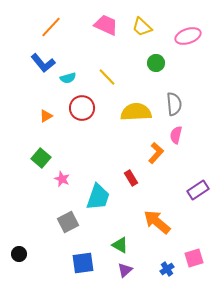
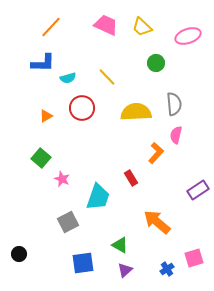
blue L-shape: rotated 50 degrees counterclockwise
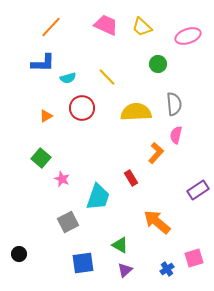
green circle: moved 2 px right, 1 px down
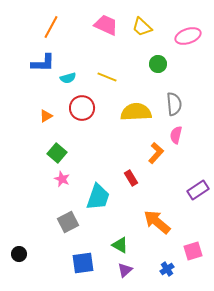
orange line: rotated 15 degrees counterclockwise
yellow line: rotated 24 degrees counterclockwise
green square: moved 16 px right, 5 px up
pink square: moved 1 px left, 7 px up
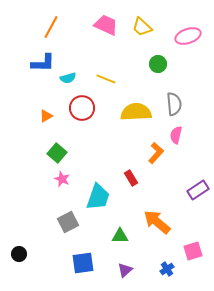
yellow line: moved 1 px left, 2 px down
green triangle: moved 9 px up; rotated 30 degrees counterclockwise
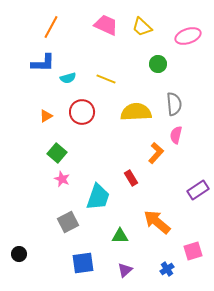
red circle: moved 4 px down
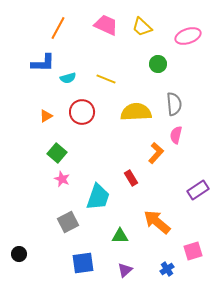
orange line: moved 7 px right, 1 px down
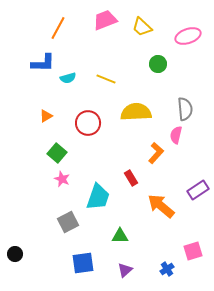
pink trapezoid: moved 1 px left, 5 px up; rotated 45 degrees counterclockwise
gray semicircle: moved 11 px right, 5 px down
red circle: moved 6 px right, 11 px down
orange arrow: moved 4 px right, 16 px up
black circle: moved 4 px left
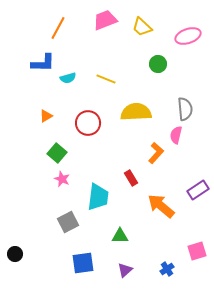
cyan trapezoid: rotated 12 degrees counterclockwise
pink square: moved 4 px right
